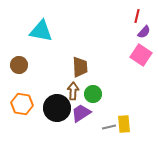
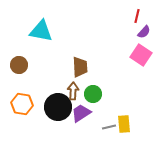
black circle: moved 1 px right, 1 px up
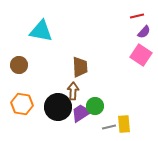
red line: rotated 64 degrees clockwise
green circle: moved 2 px right, 12 px down
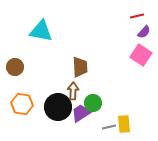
brown circle: moved 4 px left, 2 px down
green circle: moved 2 px left, 3 px up
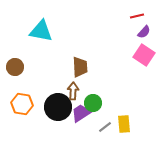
pink square: moved 3 px right
gray line: moved 4 px left; rotated 24 degrees counterclockwise
